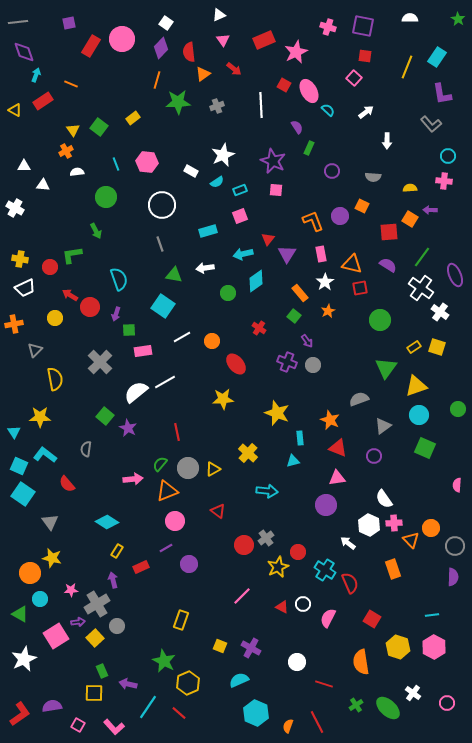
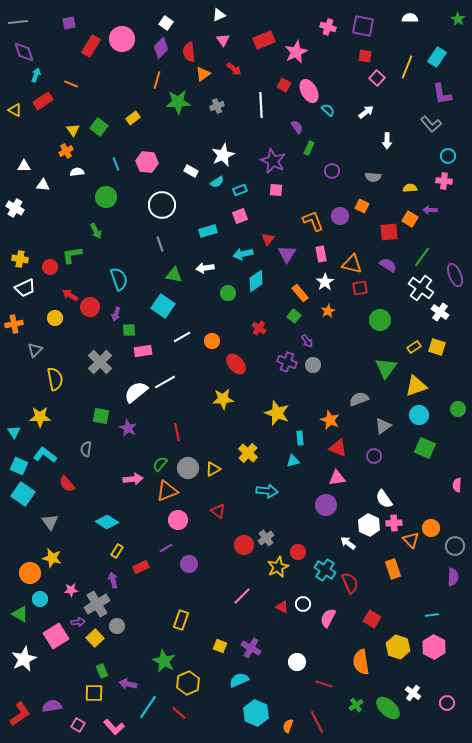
pink square at (354, 78): moved 23 px right
green square at (105, 416): moved 4 px left; rotated 30 degrees counterclockwise
pink circle at (175, 521): moved 3 px right, 1 px up
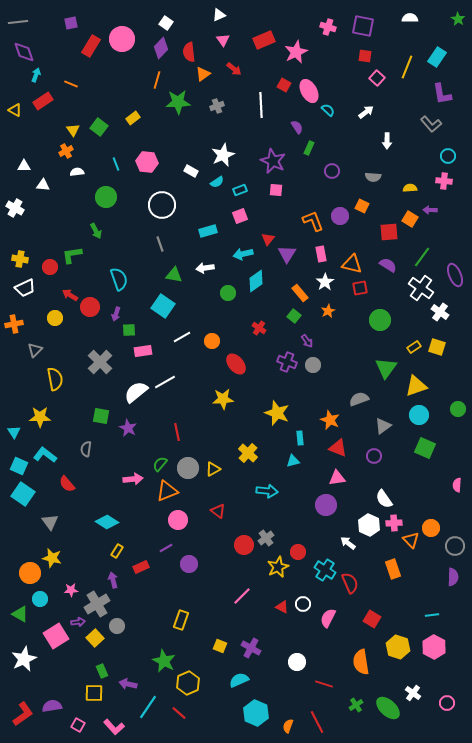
purple square at (69, 23): moved 2 px right
red L-shape at (20, 714): moved 3 px right
